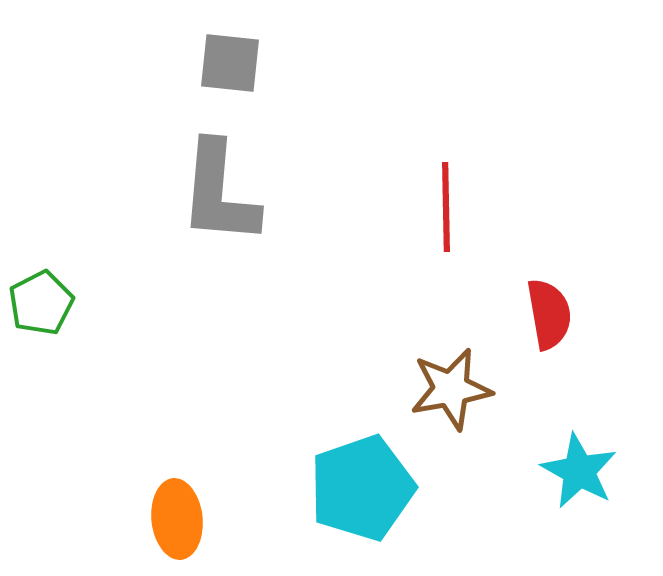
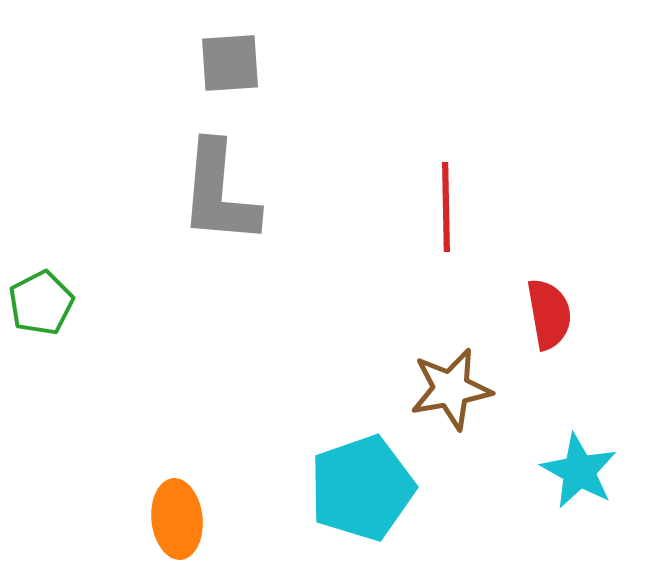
gray square: rotated 10 degrees counterclockwise
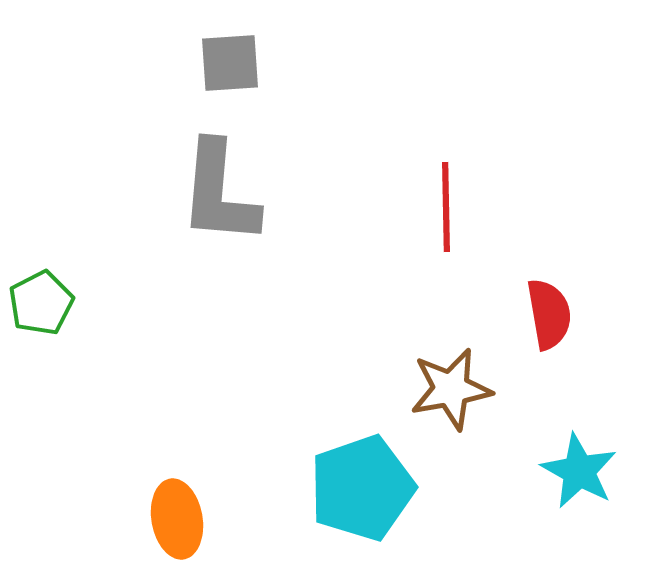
orange ellipse: rotated 4 degrees counterclockwise
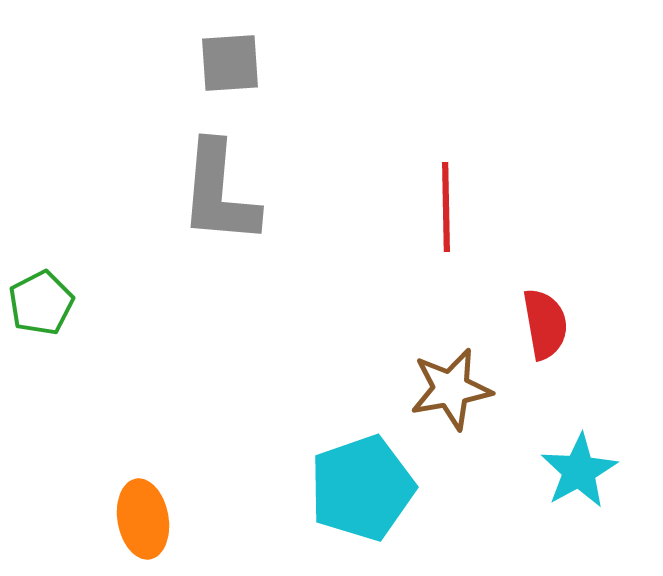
red semicircle: moved 4 px left, 10 px down
cyan star: rotated 14 degrees clockwise
orange ellipse: moved 34 px left
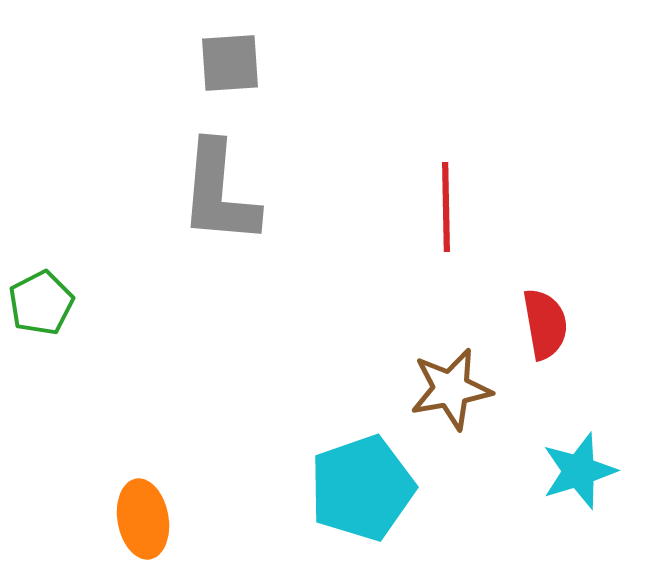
cyan star: rotated 12 degrees clockwise
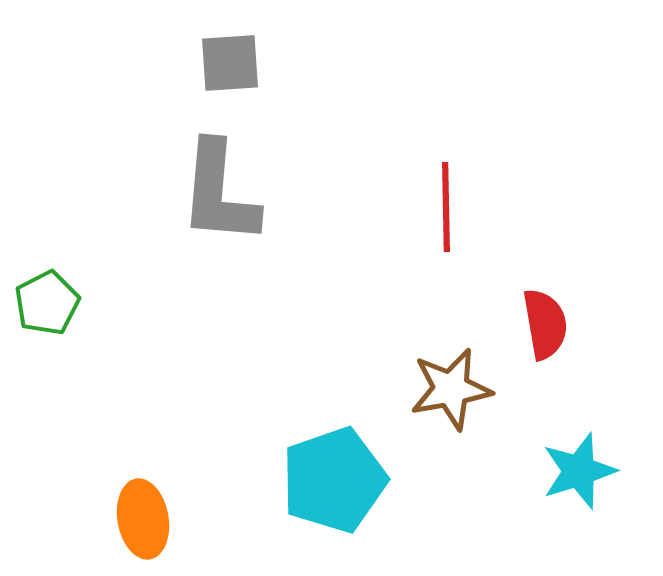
green pentagon: moved 6 px right
cyan pentagon: moved 28 px left, 8 px up
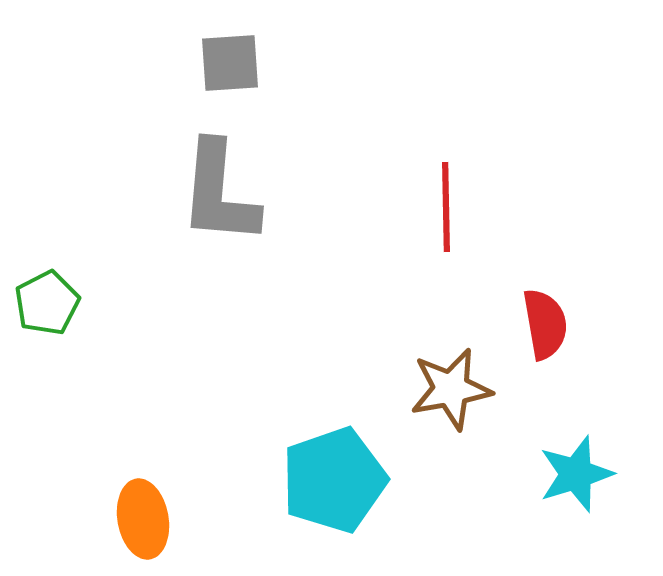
cyan star: moved 3 px left, 3 px down
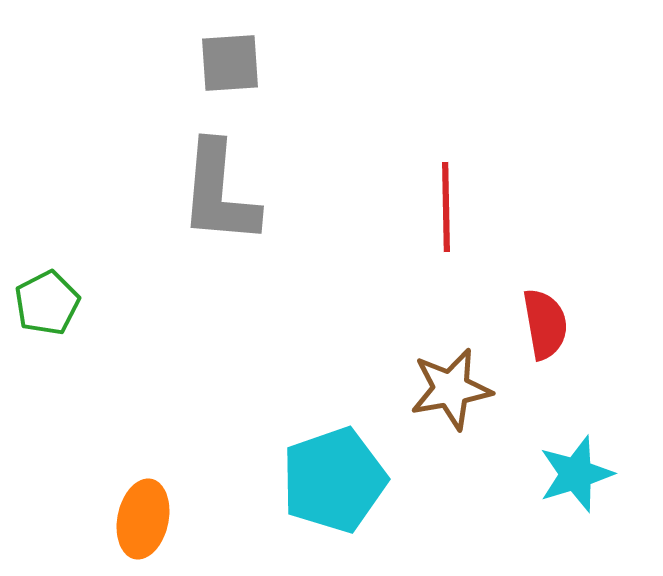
orange ellipse: rotated 22 degrees clockwise
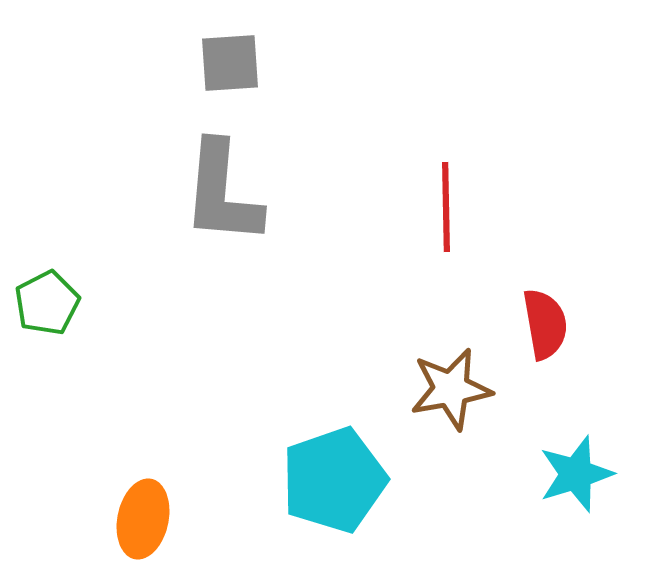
gray L-shape: moved 3 px right
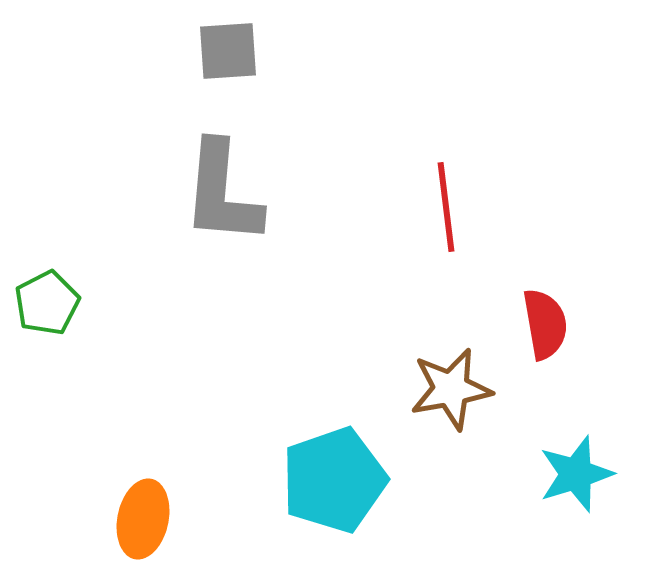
gray square: moved 2 px left, 12 px up
red line: rotated 6 degrees counterclockwise
